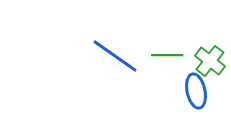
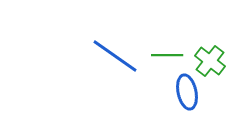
blue ellipse: moved 9 px left, 1 px down
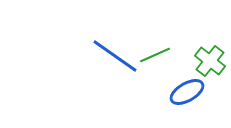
green line: moved 12 px left; rotated 24 degrees counterclockwise
blue ellipse: rotated 72 degrees clockwise
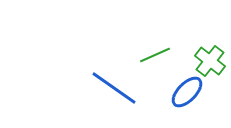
blue line: moved 1 px left, 32 px down
blue ellipse: rotated 16 degrees counterclockwise
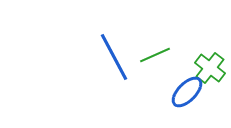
green cross: moved 7 px down
blue line: moved 31 px up; rotated 27 degrees clockwise
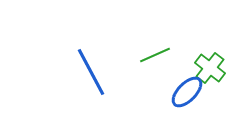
blue line: moved 23 px left, 15 px down
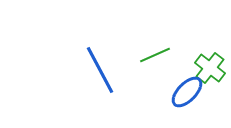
blue line: moved 9 px right, 2 px up
